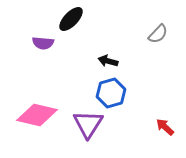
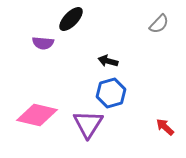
gray semicircle: moved 1 px right, 10 px up
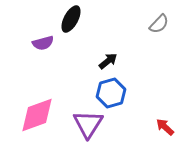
black ellipse: rotated 16 degrees counterclockwise
purple semicircle: rotated 20 degrees counterclockwise
black arrow: rotated 126 degrees clockwise
pink diamond: rotated 33 degrees counterclockwise
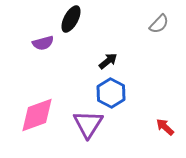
blue hexagon: rotated 16 degrees counterclockwise
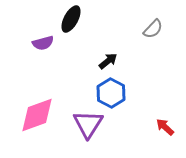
gray semicircle: moved 6 px left, 5 px down
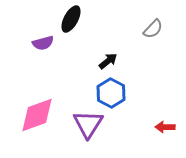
red arrow: rotated 42 degrees counterclockwise
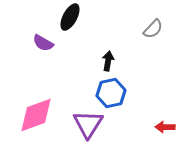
black ellipse: moved 1 px left, 2 px up
purple semicircle: rotated 45 degrees clockwise
black arrow: rotated 42 degrees counterclockwise
blue hexagon: rotated 20 degrees clockwise
pink diamond: moved 1 px left
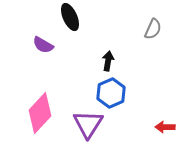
black ellipse: rotated 52 degrees counterclockwise
gray semicircle: rotated 20 degrees counterclockwise
purple semicircle: moved 2 px down
blue hexagon: rotated 12 degrees counterclockwise
pink diamond: moved 4 px right, 2 px up; rotated 27 degrees counterclockwise
